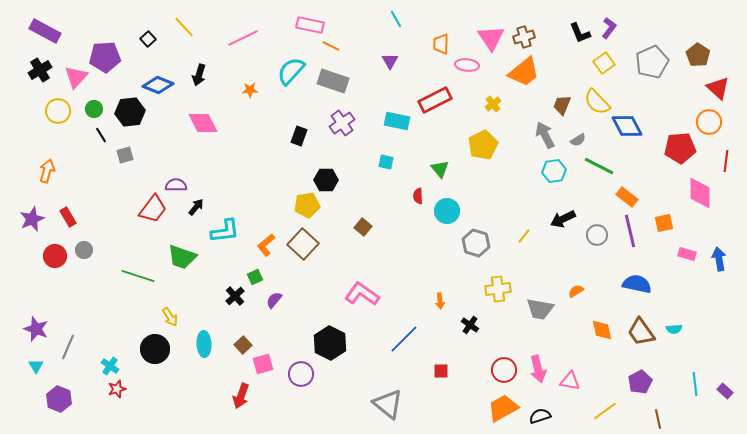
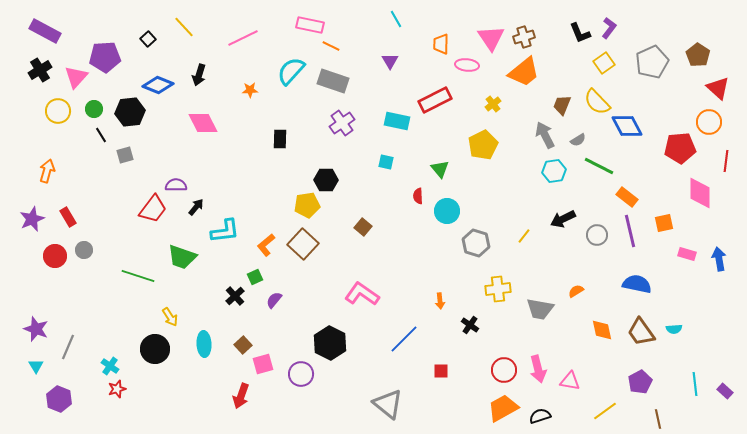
black rectangle at (299, 136): moved 19 px left, 3 px down; rotated 18 degrees counterclockwise
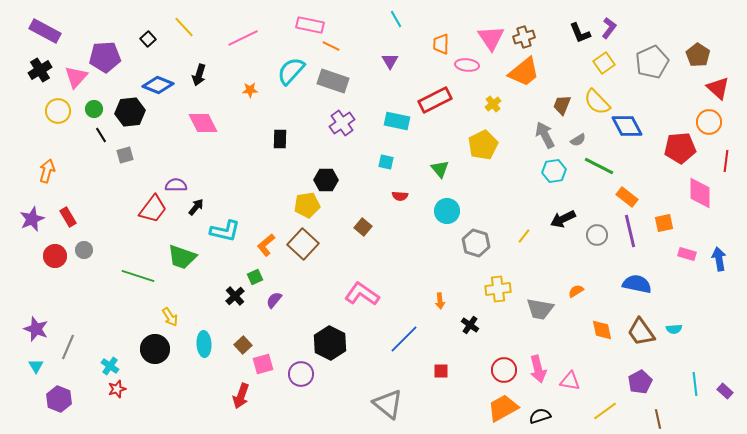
red semicircle at (418, 196): moved 18 px left; rotated 84 degrees counterclockwise
cyan L-shape at (225, 231): rotated 20 degrees clockwise
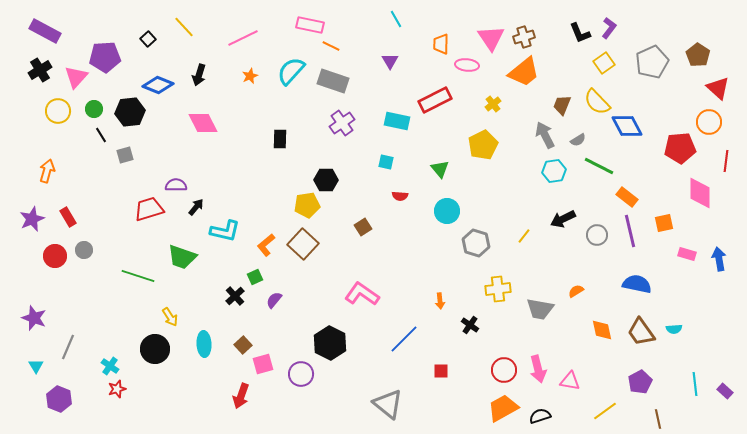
orange star at (250, 90): moved 14 px up; rotated 21 degrees counterclockwise
red trapezoid at (153, 209): moved 4 px left; rotated 144 degrees counterclockwise
brown square at (363, 227): rotated 18 degrees clockwise
purple star at (36, 329): moved 2 px left, 11 px up
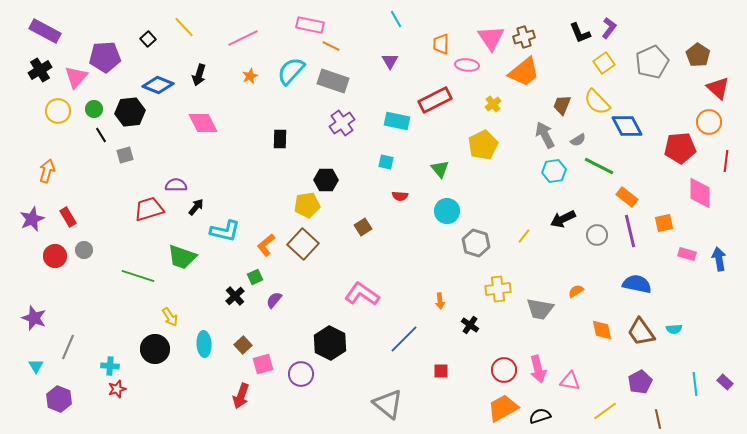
cyan cross at (110, 366): rotated 30 degrees counterclockwise
purple rectangle at (725, 391): moved 9 px up
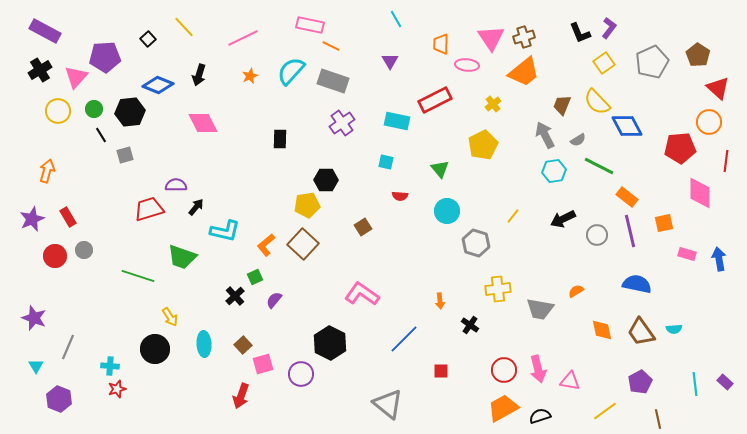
yellow line at (524, 236): moved 11 px left, 20 px up
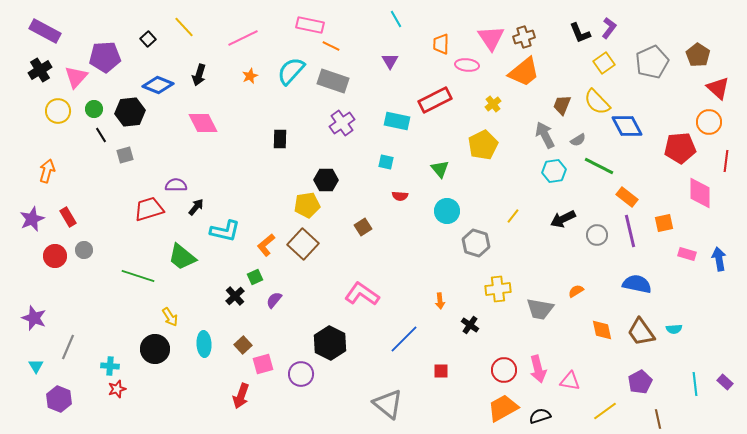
green trapezoid at (182, 257): rotated 20 degrees clockwise
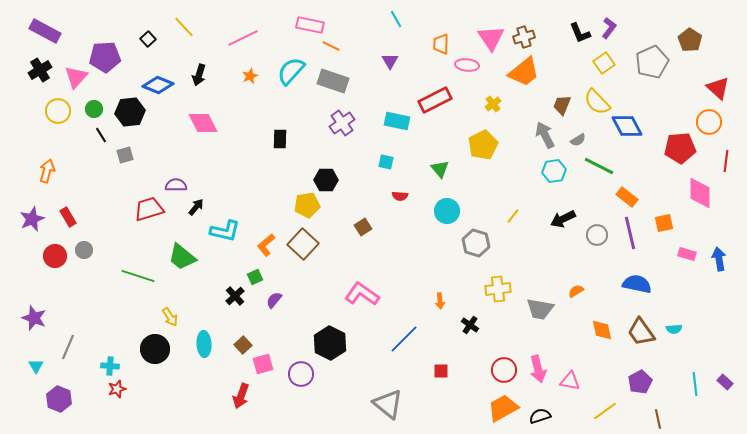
brown pentagon at (698, 55): moved 8 px left, 15 px up
purple line at (630, 231): moved 2 px down
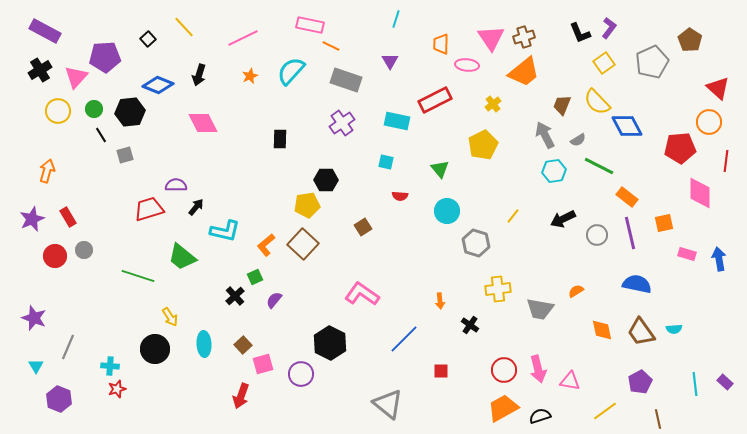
cyan line at (396, 19): rotated 48 degrees clockwise
gray rectangle at (333, 81): moved 13 px right, 1 px up
